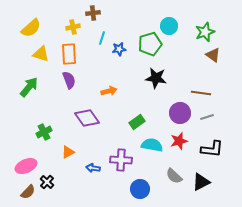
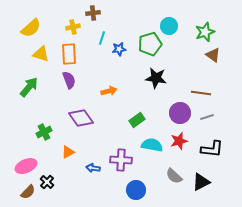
purple diamond: moved 6 px left
green rectangle: moved 2 px up
blue circle: moved 4 px left, 1 px down
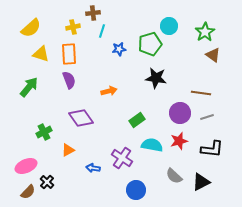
green star: rotated 12 degrees counterclockwise
cyan line: moved 7 px up
orange triangle: moved 2 px up
purple cross: moved 1 px right, 2 px up; rotated 30 degrees clockwise
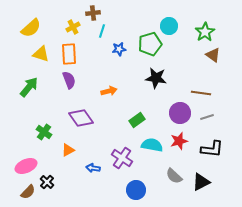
yellow cross: rotated 16 degrees counterclockwise
green cross: rotated 28 degrees counterclockwise
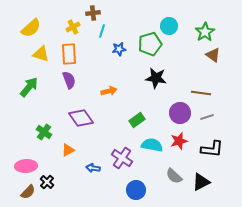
pink ellipse: rotated 20 degrees clockwise
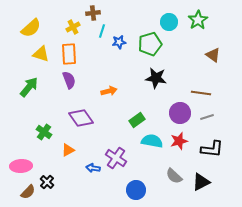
cyan circle: moved 4 px up
green star: moved 7 px left, 12 px up
blue star: moved 7 px up
cyan semicircle: moved 4 px up
purple cross: moved 6 px left
pink ellipse: moved 5 px left
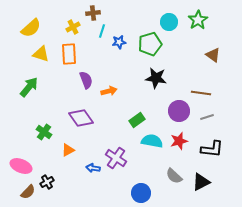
purple semicircle: moved 17 px right
purple circle: moved 1 px left, 2 px up
pink ellipse: rotated 25 degrees clockwise
black cross: rotated 16 degrees clockwise
blue circle: moved 5 px right, 3 px down
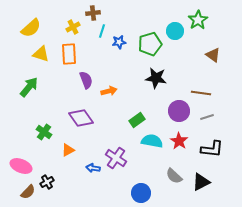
cyan circle: moved 6 px right, 9 px down
red star: rotated 24 degrees counterclockwise
